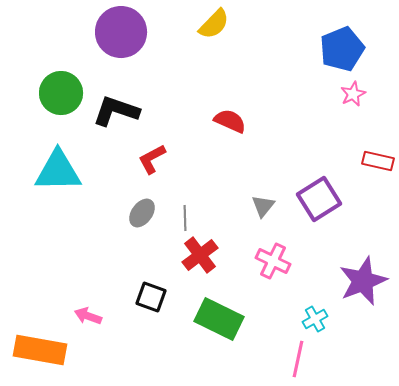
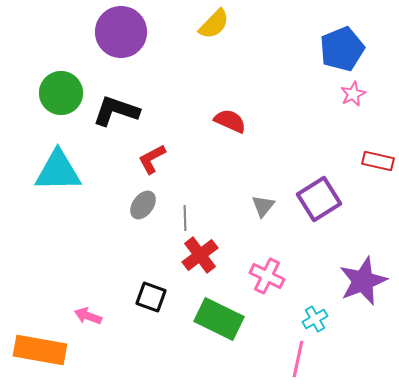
gray ellipse: moved 1 px right, 8 px up
pink cross: moved 6 px left, 15 px down
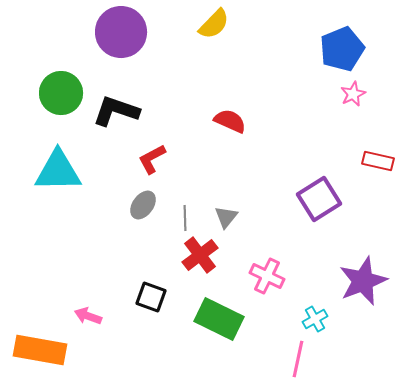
gray triangle: moved 37 px left, 11 px down
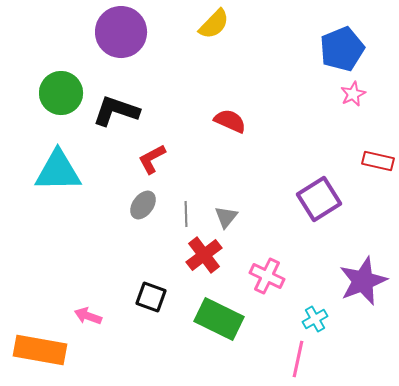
gray line: moved 1 px right, 4 px up
red cross: moved 4 px right
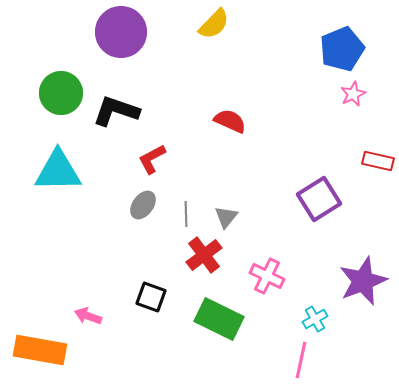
pink line: moved 3 px right, 1 px down
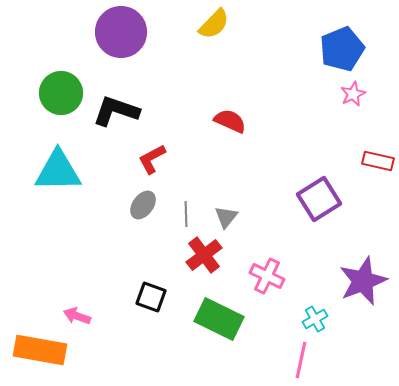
pink arrow: moved 11 px left
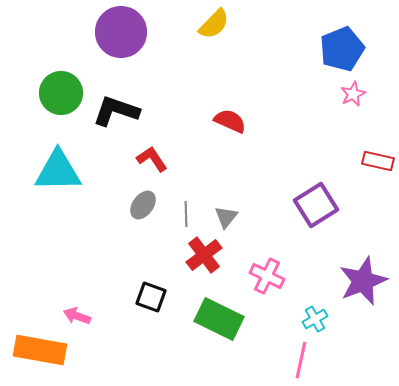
red L-shape: rotated 84 degrees clockwise
purple square: moved 3 px left, 6 px down
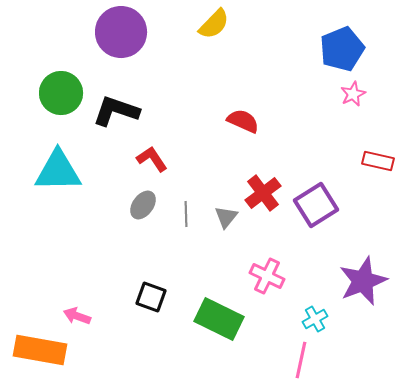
red semicircle: moved 13 px right
red cross: moved 59 px right, 62 px up
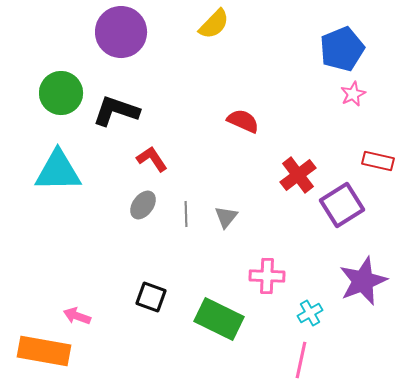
red cross: moved 35 px right, 18 px up
purple square: moved 26 px right
pink cross: rotated 24 degrees counterclockwise
cyan cross: moved 5 px left, 6 px up
orange rectangle: moved 4 px right, 1 px down
